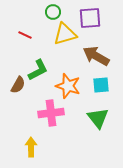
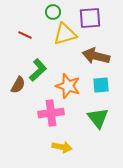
brown arrow: rotated 16 degrees counterclockwise
green L-shape: rotated 15 degrees counterclockwise
yellow arrow: moved 31 px right; rotated 102 degrees clockwise
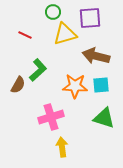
orange star: moved 7 px right; rotated 15 degrees counterclockwise
pink cross: moved 4 px down; rotated 10 degrees counterclockwise
green triangle: moved 6 px right; rotated 35 degrees counterclockwise
yellow arrow: rotated 108 degrees counterclockwise
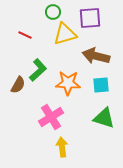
orange star: moved 7 px left, 3 px up
pink cross: rotated 15 degrees counterclockwise
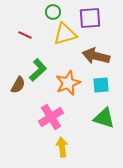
orange star: rotated 25 degrees counterclockwise
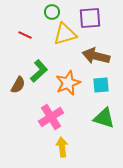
green circle: moved 1 px left
green L-shape: moved 1 px right, 1 px down
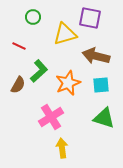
green circle: moved 19 px left, 5 px down
purple square: rotated 15 degrees clockwise
red line: moved 6 px left, 11 px down
yellow arrow: moved 1 px down
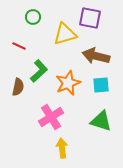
brown semicircle: moved 2 px down; rotated 18 degrees counterclockwise
green triangle: moved 3 px left, 3 px down
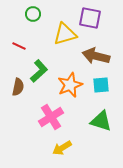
green circle: moved 3 px up
orange star: moved 2 px right, 2 px down
yellow arrow: rotated 114 degrees counterclockwise
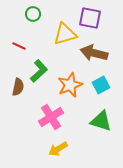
brown arrow: moved 2 px left, 3 px up
cyan square: rotated 24 degrees counterclockwise
yellow arrow: moved 4 px left, 1 px down
